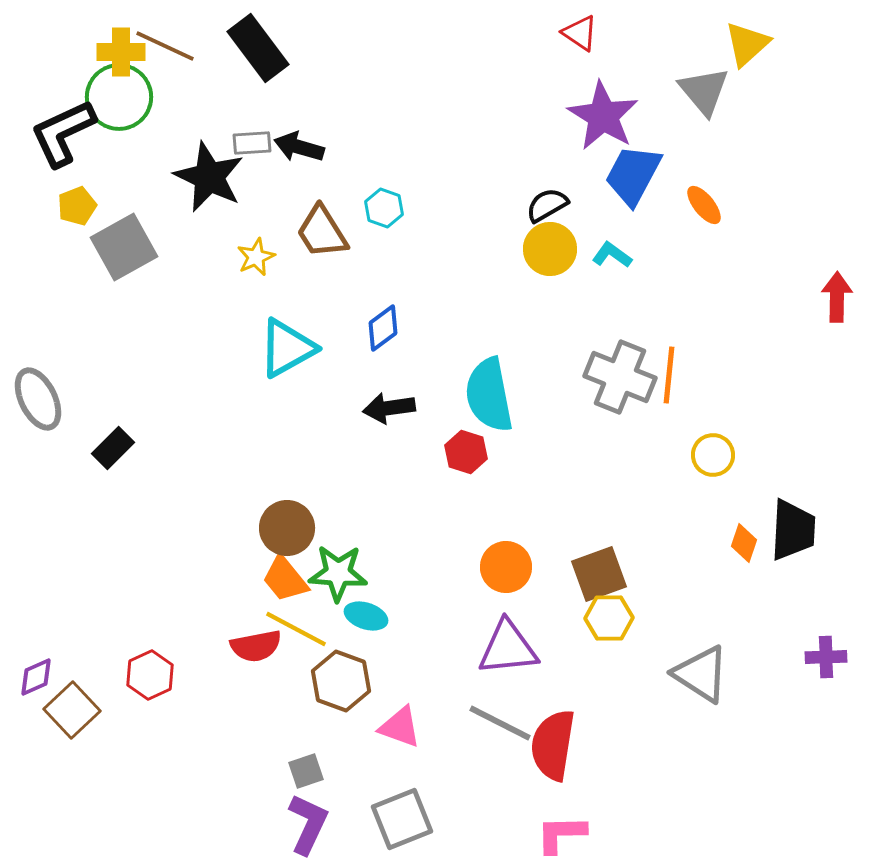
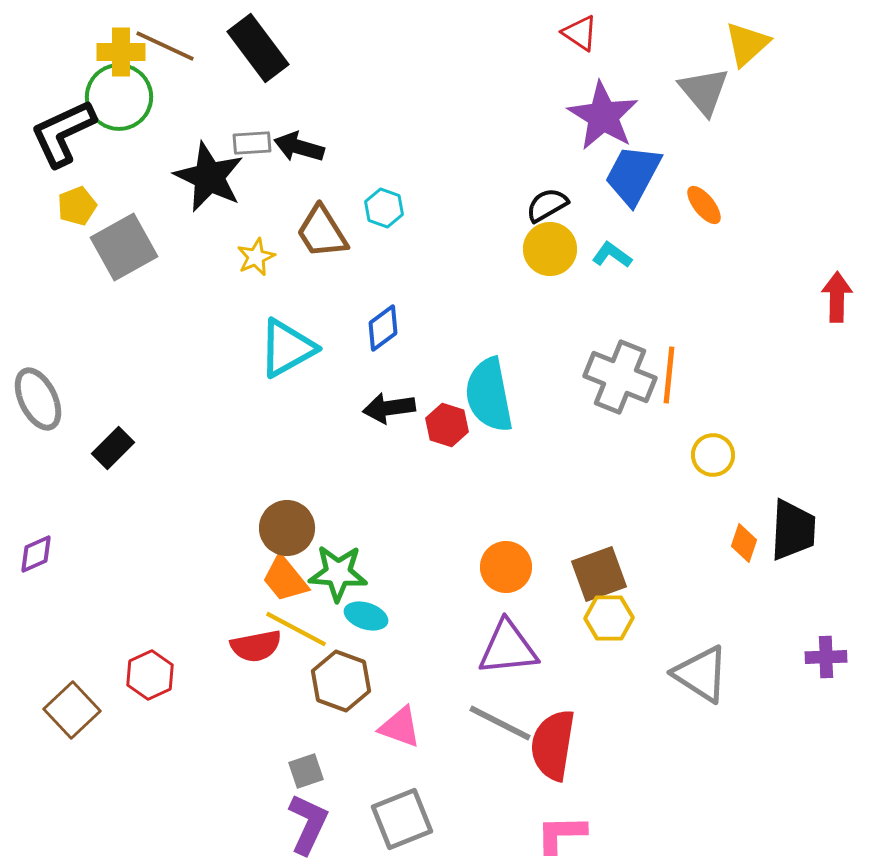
red hexagon at (466, 452): moved 19 px left, 27 px up
purple diamond at (36, 677): moved 123 px up
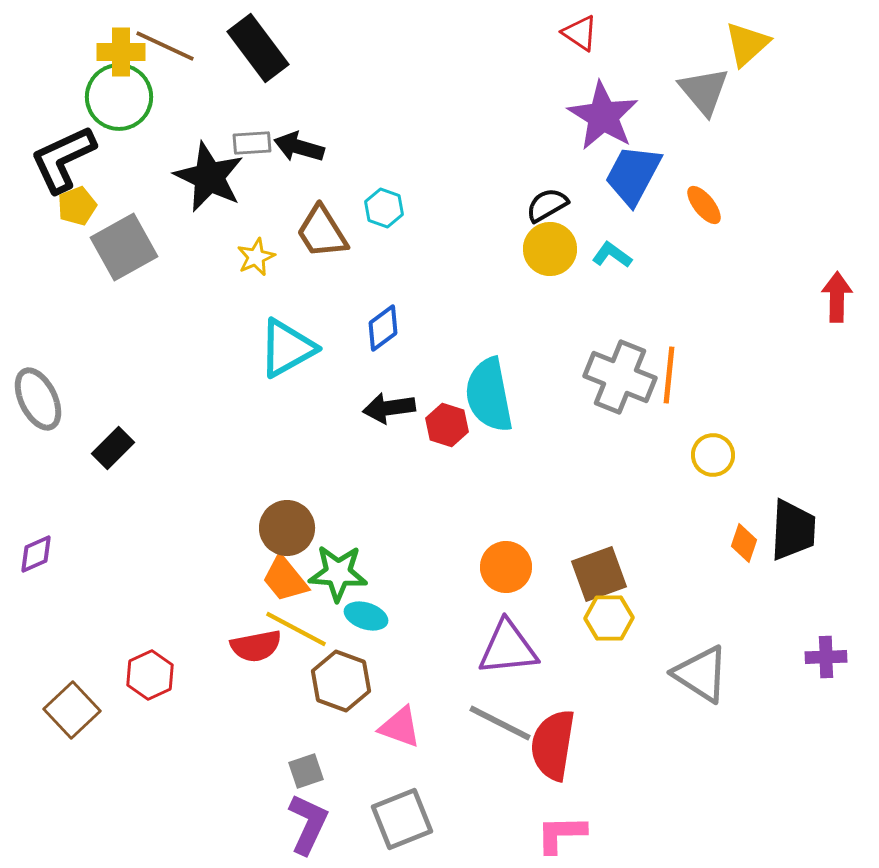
black L-shape at (63, 133): moved 26 px down
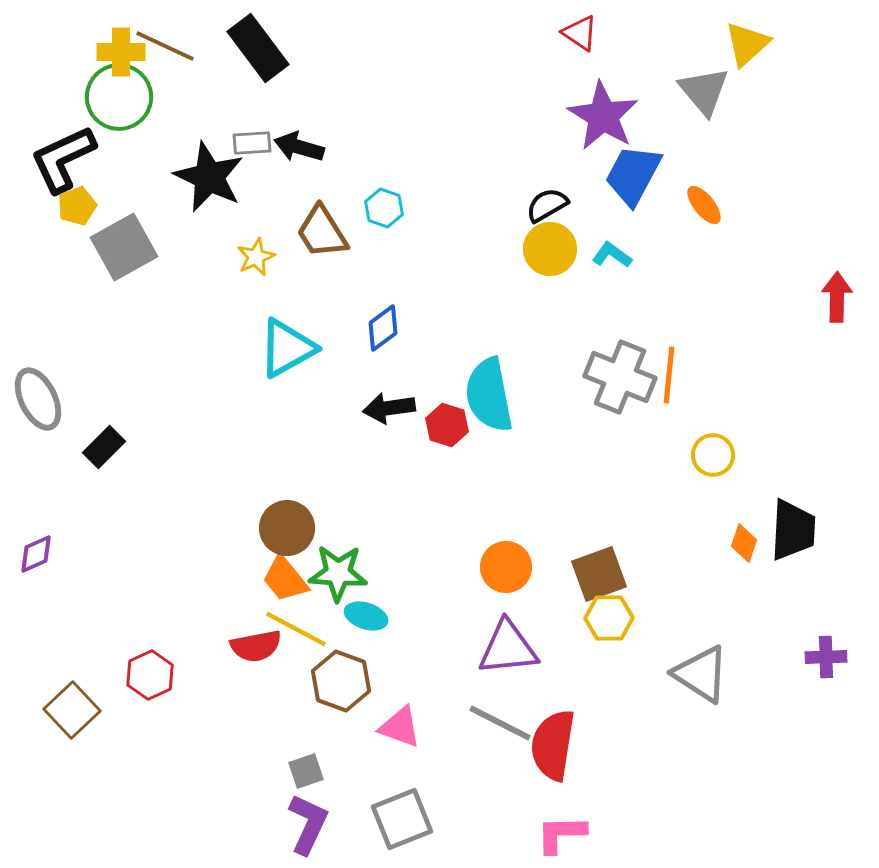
black rectangle at (113, 448): moved 9 px left, 1 px up
